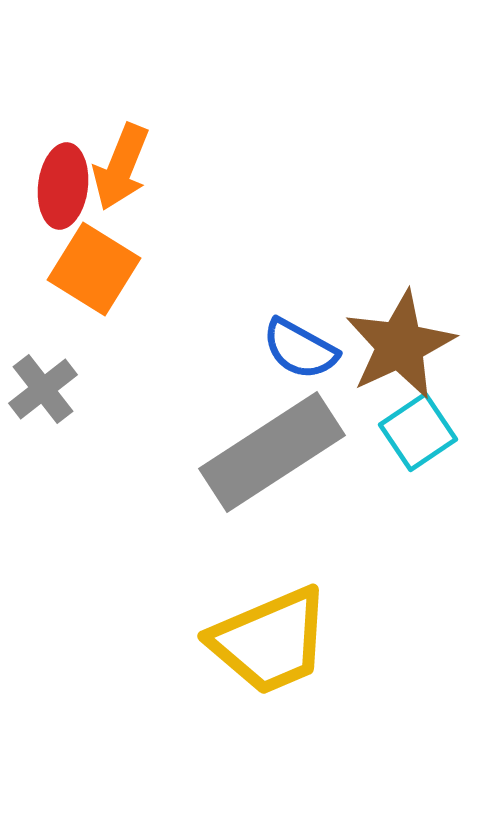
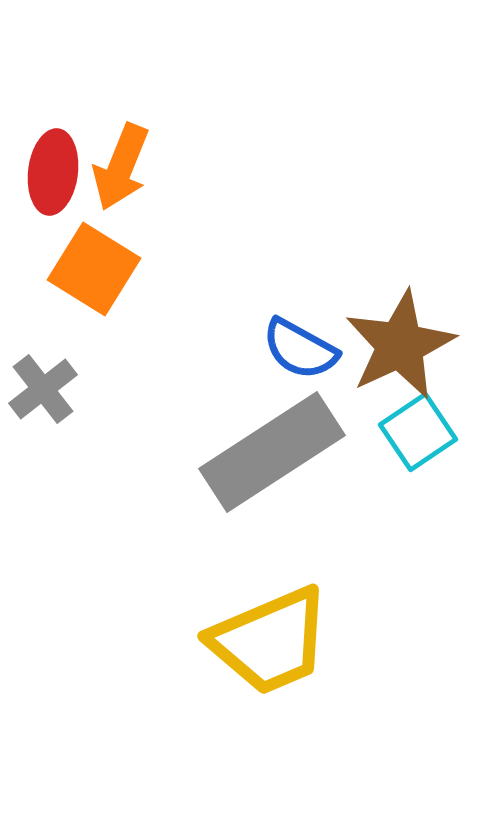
red ellipse: moved 10 px left, 14 px up
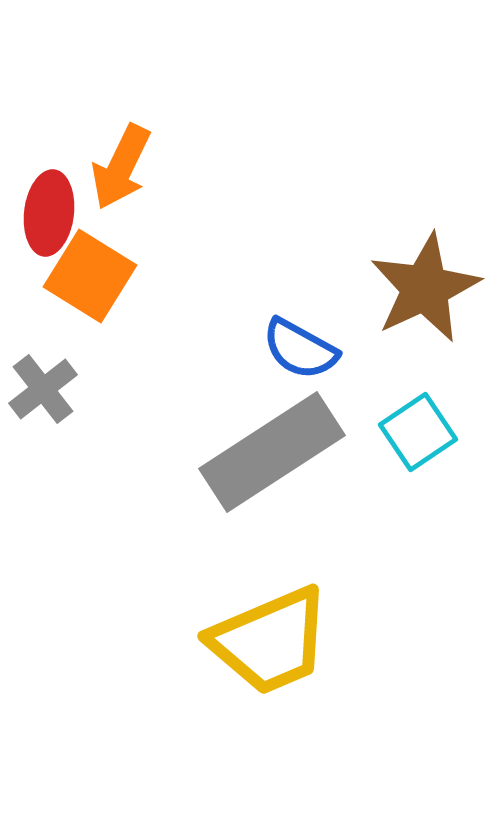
orange arrow: rotated 4 degrees clockwise
red ellipse: moved 4 px left, 41 px down
orange square: moved 4 px left, 7 px down
brown star: moved 25 px right, 57 px up
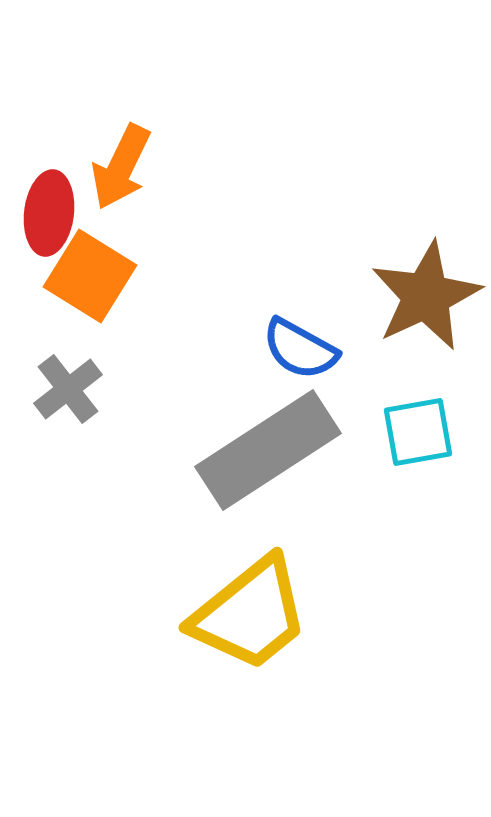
brown star: moved 1 px right, 8 px down
gray cross: moved 25 px right
cyan square: rotated 24 degrees clockwise
gray rectangle: moved 4 px left, 2 px up
yellow trapezoid: moved 20 px left, 27 px up; rotated 16 degrees counterclockwise
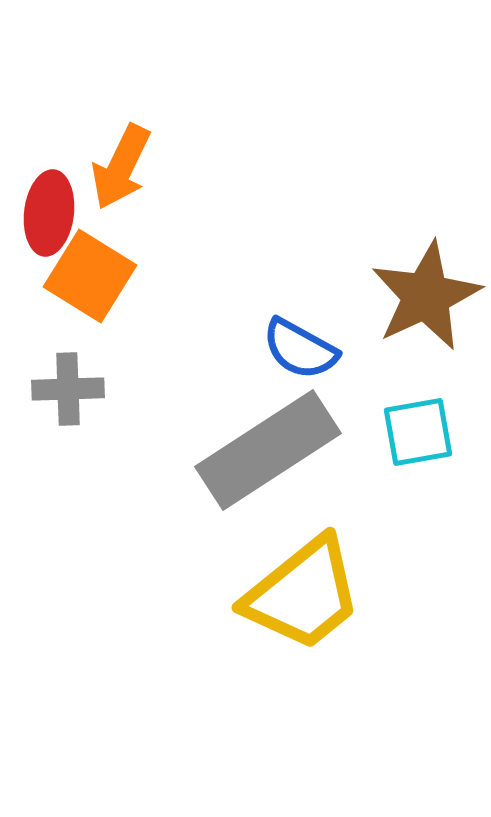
gray cross: rotated 36 degrees clockwise
yellow trapezoid: moved 53 px right, 20 px up
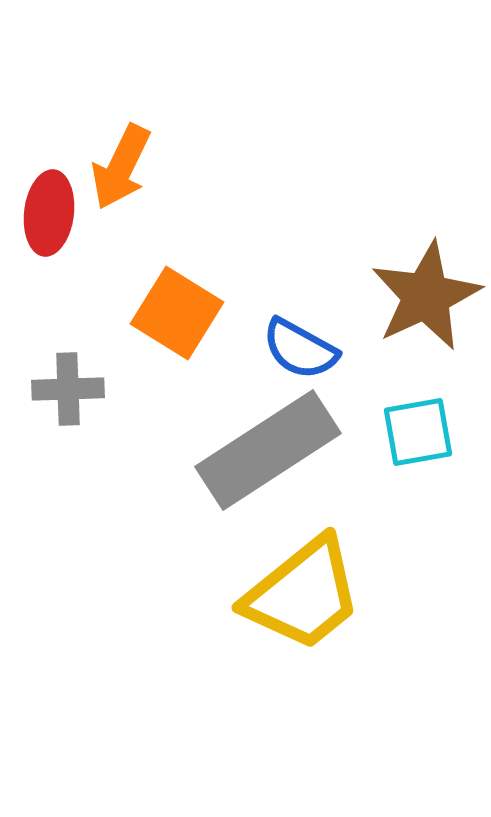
orange square: moved 87 px right, 37 px down
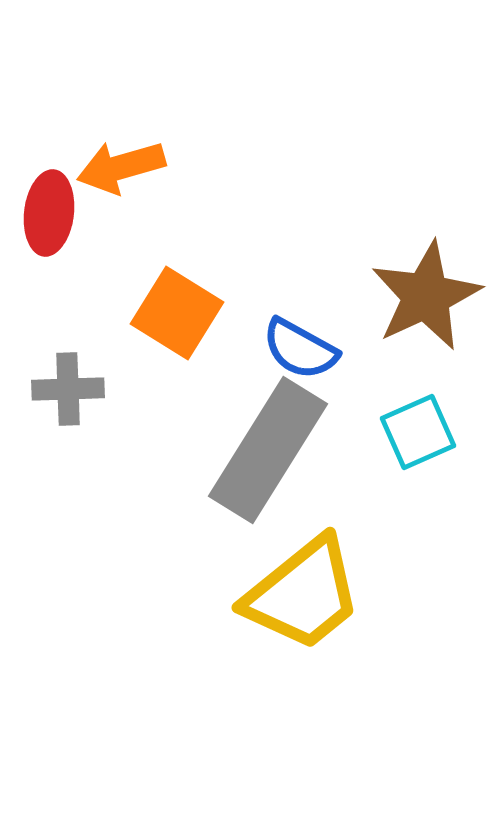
orange arrow: rotated 48 degrees clockwise
cyan square: rotated 14 degrees counterclockwise
gray rectangle: rotated 25 degrees counterclockwise
